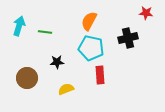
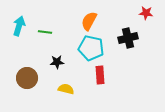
yellow semicircle: rotated 35 degrees clockwise
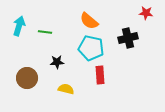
orange semicircle: rotated 78 degrees counterclockwise
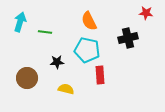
orange semicircle: rotated 24 degrees clockwise
cyan arrow: moved 1 px right, 4 px up
cyan pentagon: moved 4 px left, 2 px down
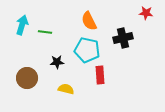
cyan arrow: moved 2 px right, 3 px down
black cross: moved 5 px left
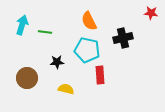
red star: moved 5 px right
